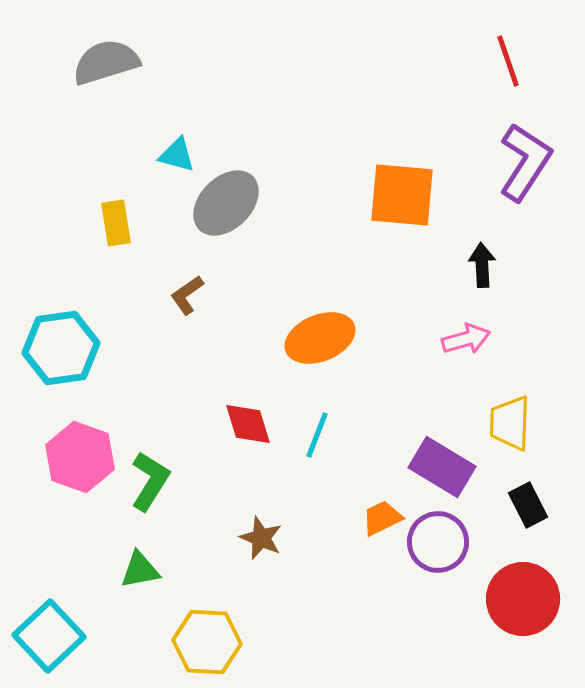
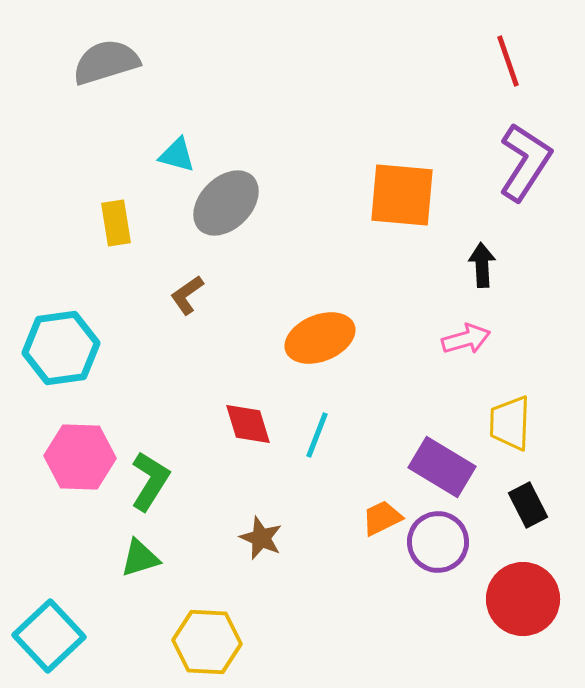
pink hexagon: rotated 18 degrees counterclockwise
green triangle: moved 12 px up; rotated 6 degrees counterclockwise
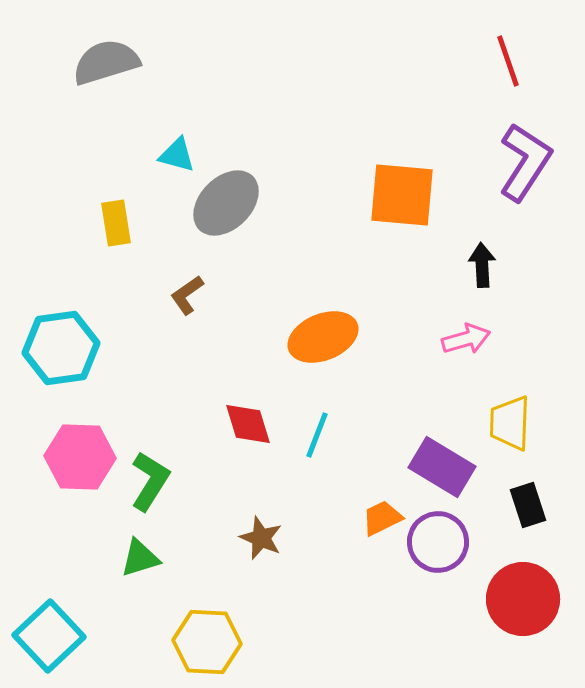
orange ellipse: moved 3 px right, 1 px up
black rectangle: rotated 9 degrees clockwise
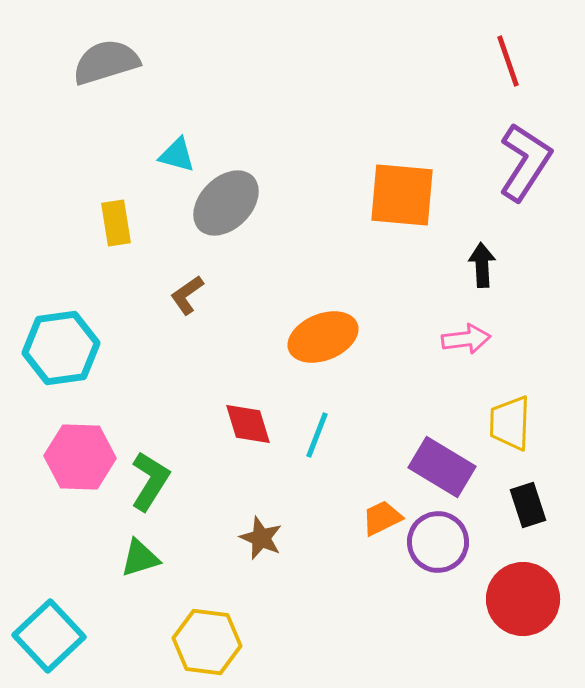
pink arrow: rotated 9 degrees clockwise
yellow hexagon: rotated 4 degrees clockwise
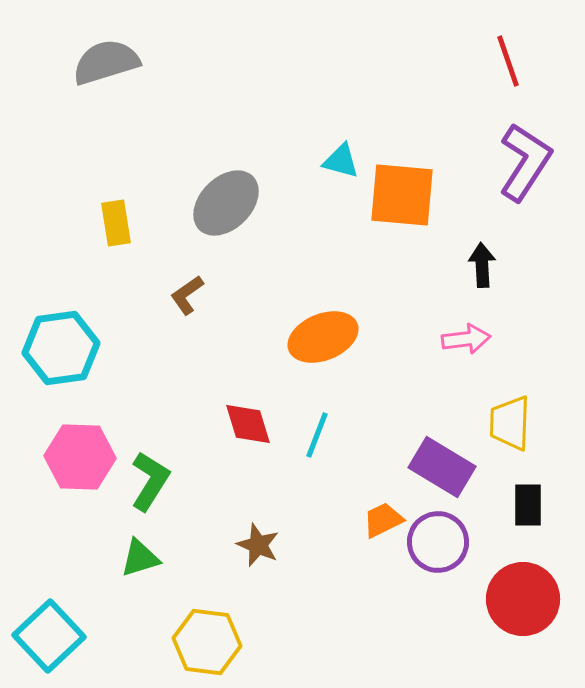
cyan triangle: moved 164 px right, 6 px down
black rectangle: rotated 18 degrees clockwise
orange trapezoid: moved 1 px right, 2 px down
brown star: moved 3 px left, 7 px down
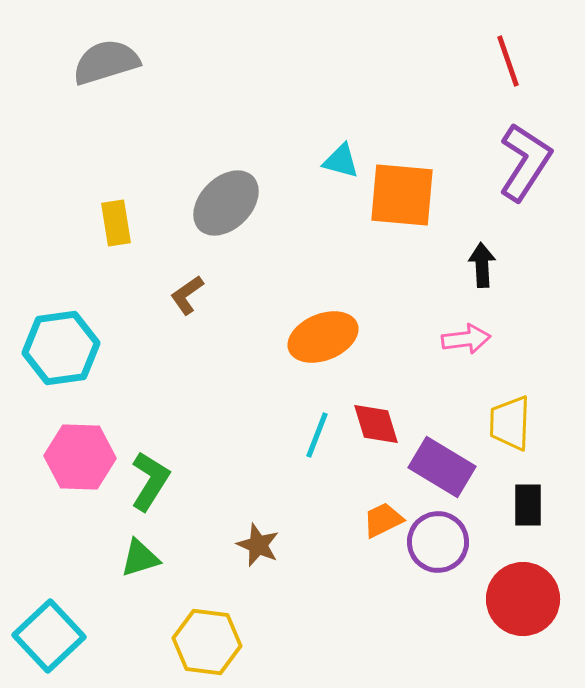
red diamond: moved 128 px right
